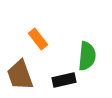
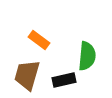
orange rectangle: moved 1 px right, 1 px down; rotated 15 degrees counterclockwise
brown trapezoid: moved 7 px right; rotated 36 degrees clockwise
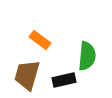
orange rectangle: moved 1 px right
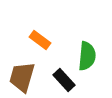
brown trapezoid: moved 5 px left, 2 px down
black rectangle: rotated 60 degrees clockwise
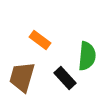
black rectangle: moved 1 px right, 2 px up
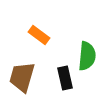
orange rectangle: moved 1 px left, 5 px up
black rectangle: rotated 30 degrees clockwise
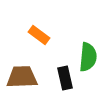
green semicircle: moved 1 px right, 1 px down
brown trapezoid: rotated 72 degrees clockwise
